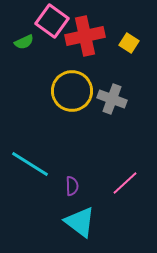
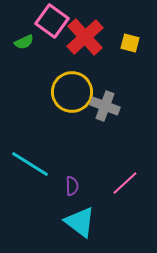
red cross: moved 1 px down; rotated 30 degrees counterclockwise
yellow square: moved 1 px right; rotated 18 degrees counterclockwise
yellow circle: moved 1 px down
gray cross: moved 7 px left, 7 px down
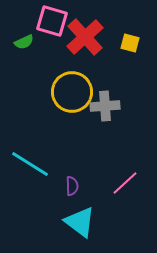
pink square: rotated 20 degrees counterclockwise
gray cross: rotated 24 degrees counterclockwise
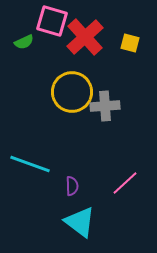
cyan line: rotated 12 degrees counterclockwise
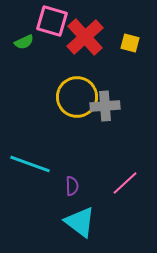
yellow circle: moved 5 px right, 5 px down
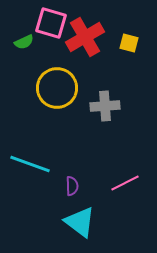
pink square: moved 1 px left, 2 px down
red cross: rotated 12 degrees clockwise
yellow square: moved 1 px left
yellow circle: moved 20 px left, 9 px up
pink line: rotated 16 degrees clockwise
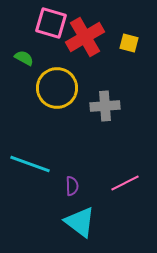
green semicircle: moved 16 px down; rotated 126 degrees counterclockwise
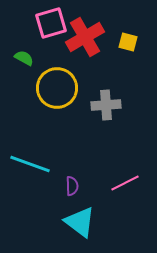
pink square: rotated 32 degrees counterclockwise
yellow square: moved 1 px left, 1 px up
gray cross: moved 1 px right, 1 px up
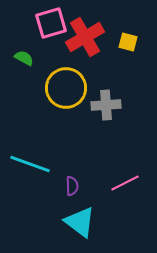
yellow circle: moved 9 px right
